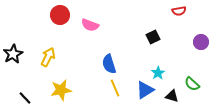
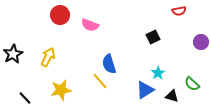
yellow line: moved 15 px left, 7 px up; rotated 18 degrees counterclockwise
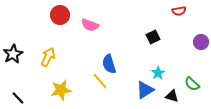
black line: moved 7 px left
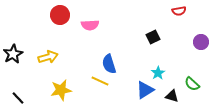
pink semicircle: rotated 24 degrees counterclockwise
yellow arrow: rotated 48 degrees clockwise
yellow line: rotated 24 degrees counterclockwise
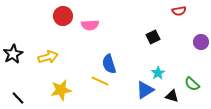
red circle: moved 3 px right, 1 px down
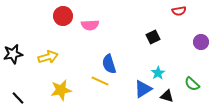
black star: rotated 18 degrees clockwise
blue triangle: moved 2 px left, 1 px up
black triangle: moved 5 px left
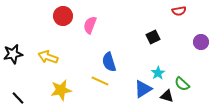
pink semicircle: rotated 114 degrees clockwise
yellow arrow: rotated 144 degrees counterclockwise
blue semicircle: moved 2 px up
green semicircle: moved 10 px left
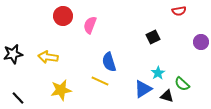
yellow arrow: rotated 12 degrees counterclockwise
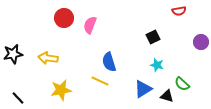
red circle: moved 1 px right, 2 px down
yellow arrow: moved 1 px down
cyan star: moved 1 px left, 8 px up; rotated 24 degrees counterclockwise
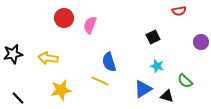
cyan star: moved 1 px down
green semicircle: moved 3 px right, 3 px up
